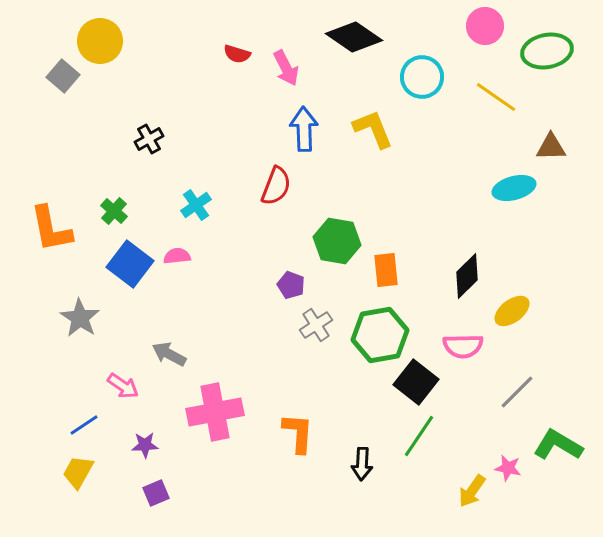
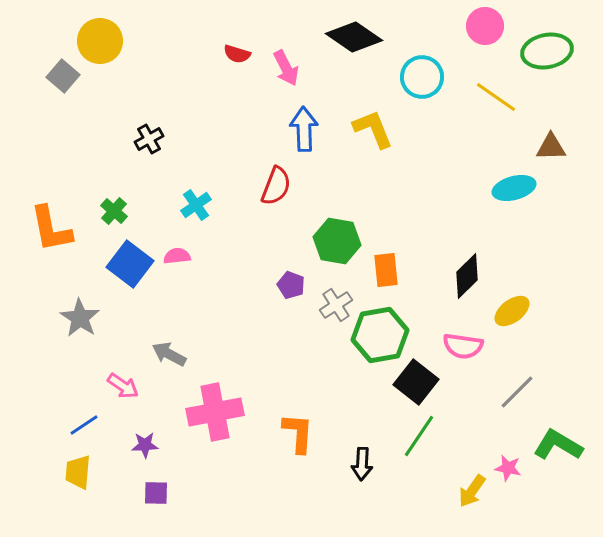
gray cross at (316, 325): moved 20 px right, 20 px up
pink semicircle at (463, 346): rotated 9 degrees clockwise
yellow trapezoid at (78, 472): rotated 24 degrees counterclockwise
purple square at (156, 493): rotated 24 degrees clockwise
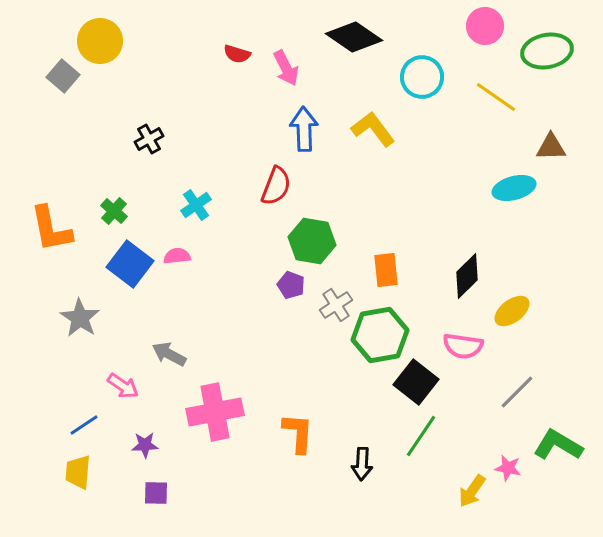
yellow L-shape at (373, 129): rotated 15 degrees counterclockwise
green hexagon at (337, 241): moved 25 px left
green line at (419, 436): moved 2 px right
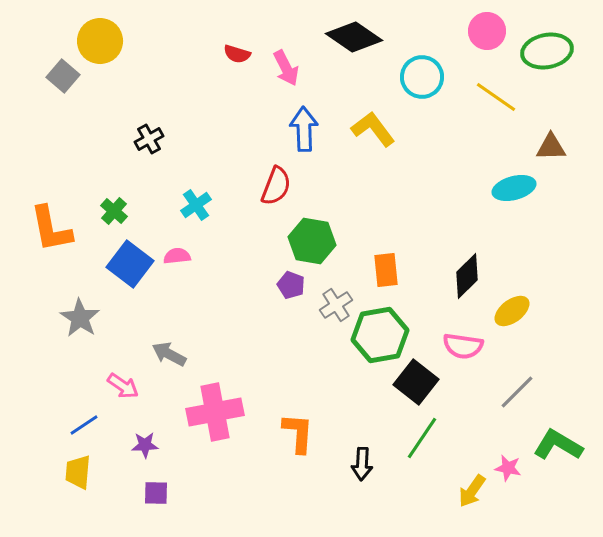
pink circle at (485, 26): moved 2 px right, 5 px down
green line at (421, 436): moved 1 px right, 2 px down
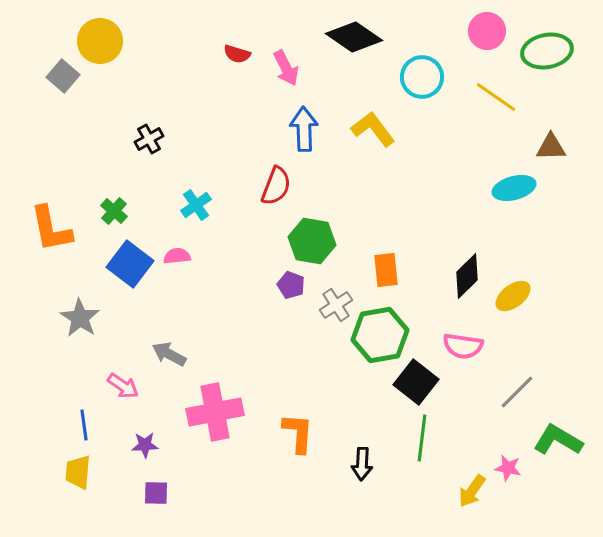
yellow ellipse at (512, 311): moved 1 px right, 15 px up
blue line at (84, 425): rotated 64 degrees counterclockwise
green line at (422, 438): rotated 27 degrees counterclockwise
green L-shape at (558, 445): moved 5 px up
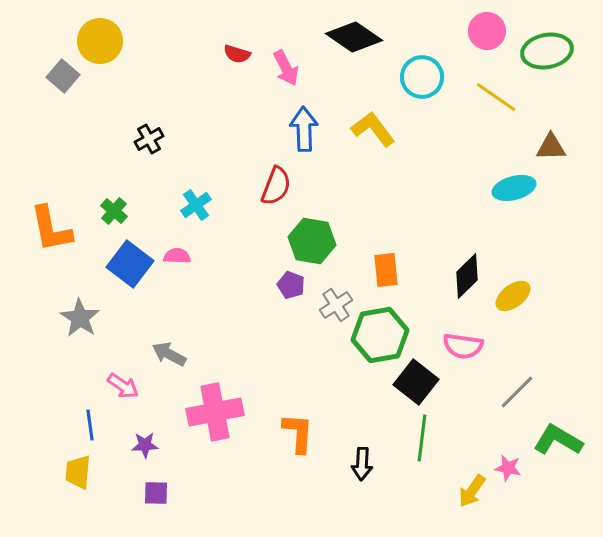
pink semicircle at (177, 256): rotated 8 degrees clockwise
blue line at (84, 425): moved 6 px right
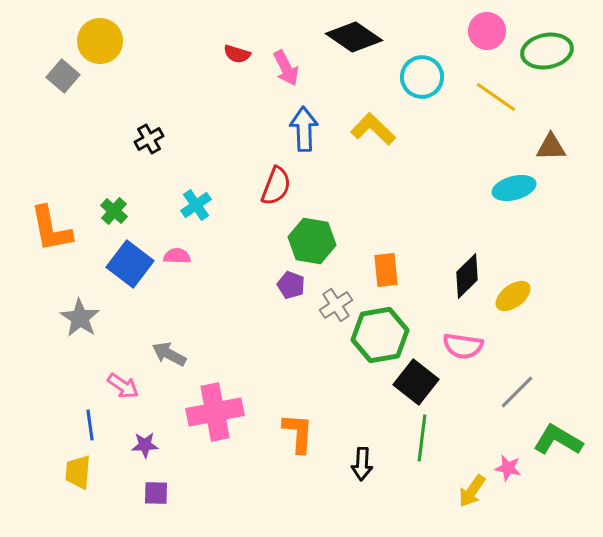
yellow L-shape at (373, 129): rotated 9 degrees counterclockwise
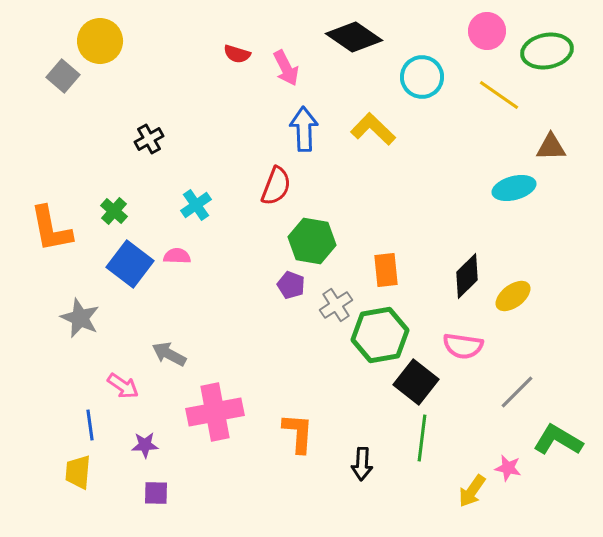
yellow line at (496, 97): moved 3 px right, 2 px up
gray star at (80, 318): rotated 9 degrees counterclockwise
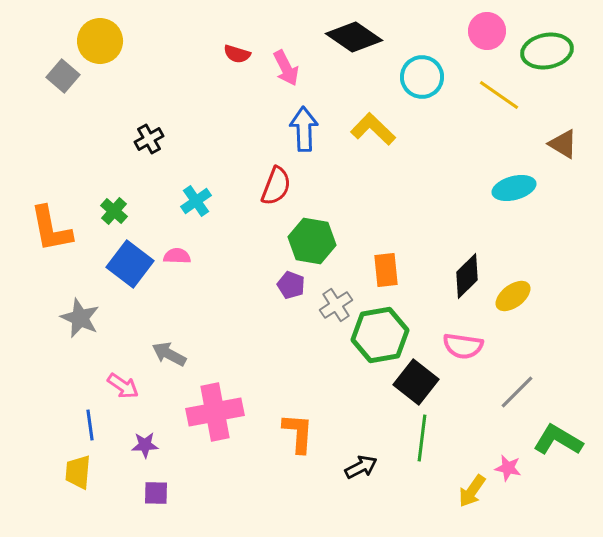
brown triangle at (551, 147): moved 12 px right, 3 px up; rotated 32 degrees clockwise
cyan cross at (196, 205): moved 4 px up
black arrow at (362, 464): moved 1 px left, 3 px down; rotated 120 degrees counterclockwise
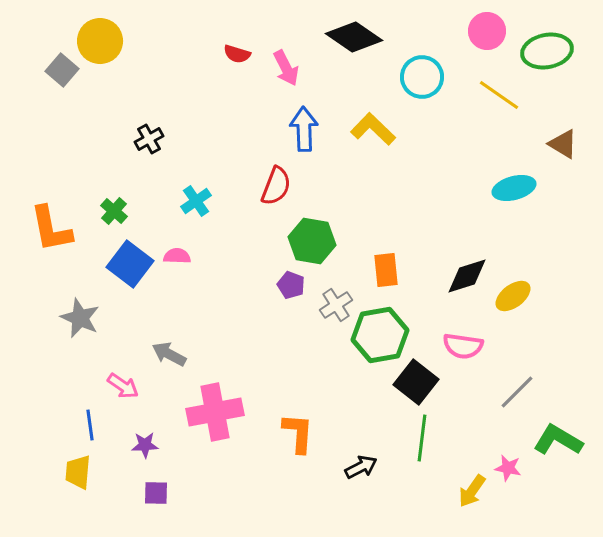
gray square at (63, 76): moved 1 px left, 6 px up
black diamond at (467, 276): rotated 27 degrees clockwise
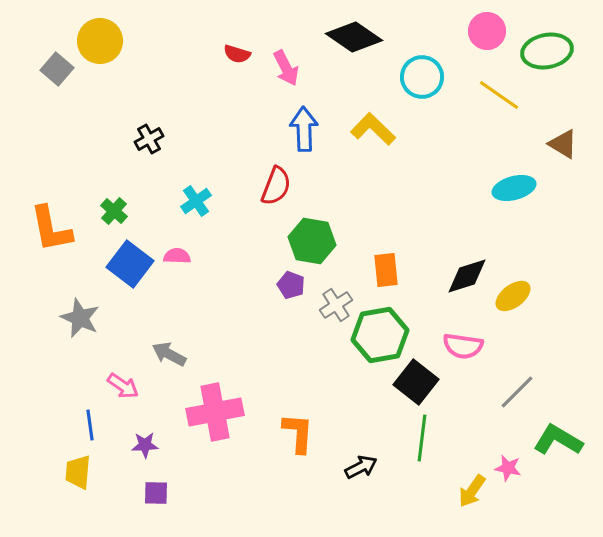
gray square at (62, 70): moved 5 px left, 1 px up
